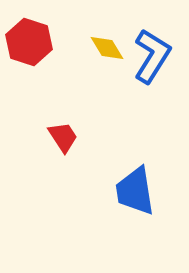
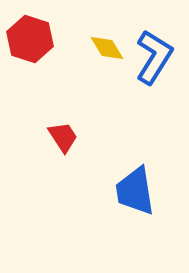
red hexagon: moved 1 px right, 3 px up
blue L-shape: moved 2 px right, 1 px down
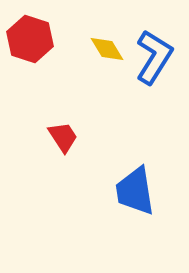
yellow diamond: moved 1 px down
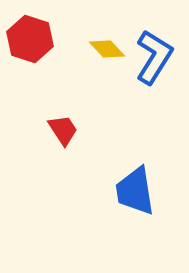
yellow diamond: rotated 12 degrees counterclockwise
red trapezoid: moved 7 px up
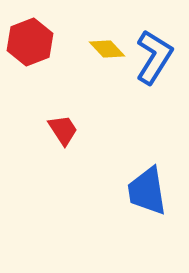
red hexagon: moved 3 px down; rotated 21 degrees clockwise
blue trapezoid: moved 12 px right
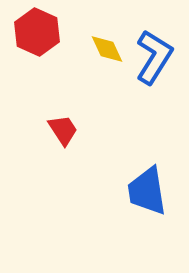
red hexagon: moved 7 px right, 10 px up; rotated 15 degrees counterclockwise
yellow diamond: rotated 18 degrees clockwise
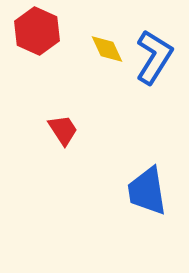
red hexagon: moved 1 px up
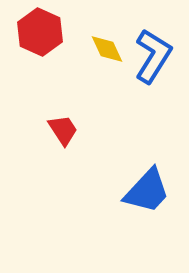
red hexagon: moved 3 px right, 1 px down
blue L-shape: moved 1 px left, 1 px up
blue trapezoid: rotated 128 degrees counterclockwise
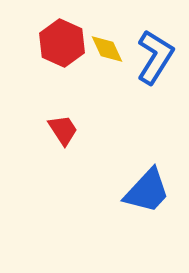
red hexagon: moved 22 px right, 11 px down
blue L-shape: moved 2 px right, 1 px down
